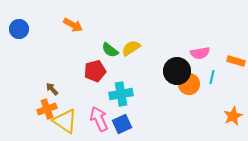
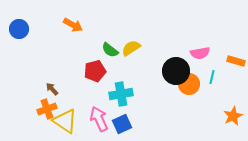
black circle: moved 1 px left
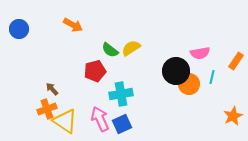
orange rectangle: rotated 72 degrees counterclockwise
pink arrow: moved 1 px right
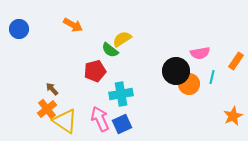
yellow semicircle: moved 9 px left, 9 px up
orange cross: rotated 18 degrees counterclockwise
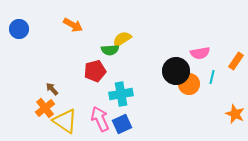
green semicircle: rotated 42 degrees counterclockwise
orange cross: moved 2 px left, 1 px up
orange star: moved 2 px right, 2 px up; rotated 24 degrees counterclockwise
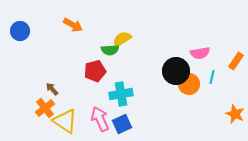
blue circle: moved 1 px right, 2 px down
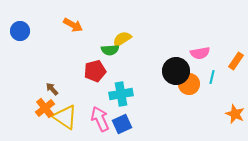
yellow triangle: moved 4 px up
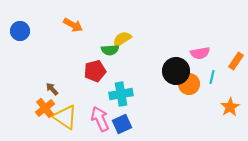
orange star: moved 5 px left, 7 px up; rotated 18 degrees clockwise
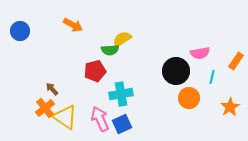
orange circle: moved 14 px down
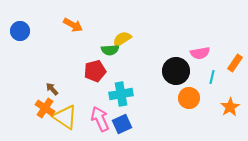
orange rectangle: moved 1 px left, 2 px down
orange cross: rotated 18 degrees counterclockwise
